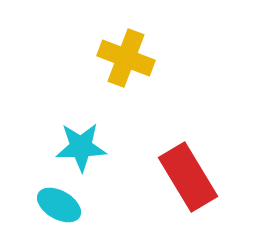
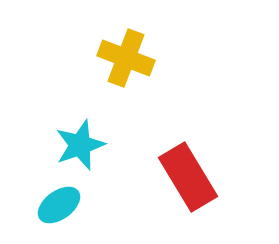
cyan star: moved 1 px left, 2 px up; rotated 18 degrees counterclockwise
cyan ellipse: rotated 66 degrees counterclockwise
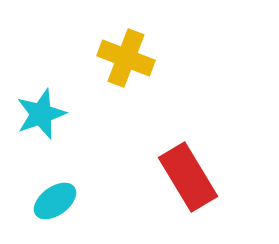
cyan star: moved 39 px left, 31 px up
cyan ellipse: moved 4 px left, 4 px up
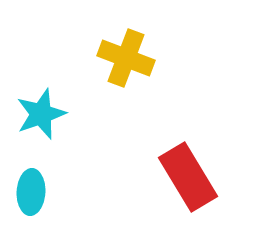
cyan ellipse: moved 24 px left, 9 px up; rotated 51 degrees counterclockwise
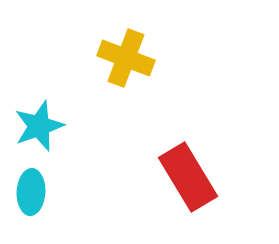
cyan star: moved 2 px left, 12 px down
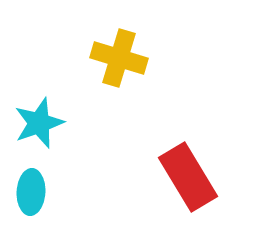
yellow cross: moved 7 px left; rotated 4 degrees counterclockwise
cyan star: moved 3 px up
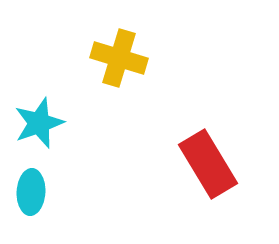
red rectangle: moved 20 px right, 13 px up
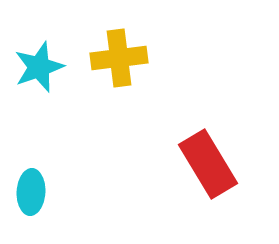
yellow cross: rotated 24 degrees counterclockwise
cyan star: moved 56 px up
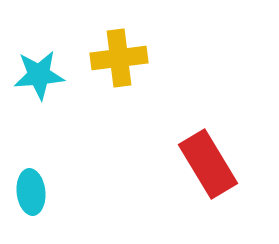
cyan star: moved 8 px down; rotated 15 degrees clockwise
cyan ellipse: rotated 9 degrees counterclockwise
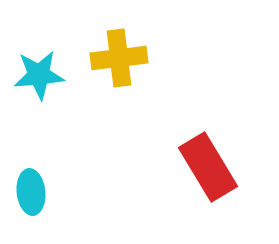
red rectangle: moved 3 px down
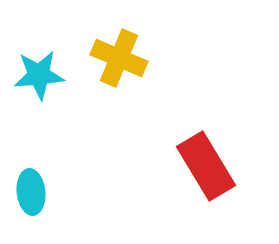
yellow cross: rotated 30 degrees clockwise
red rectangle: moved 2 px left, 1 px up
